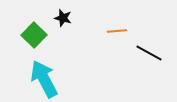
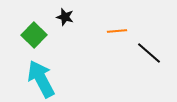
black star: moved 2 px right, 1 px up
black line: rotated 12 degrees clockwise
cyan arrow: moved 3 px left
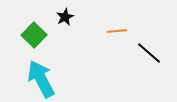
black star: rotated 30 degrees clockwise
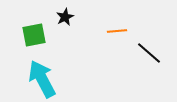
green square: rotated 35 degrees clockwise
cyan arrow: moved 1 px right
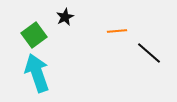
green square: rotated 25 degrees counterclockwise
cyan arrow: moved 5 px left, 6 px up; rotated 9 degrees clockwise
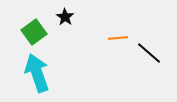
black star: rotated 12 degrees counterclockwise
orange line: moved 1 px right, 7 px down
green square: moved 3 px up
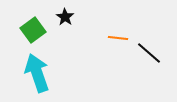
green square: moved 1 px left, 2 px up
orange line: rotated 12 degrees clockwise
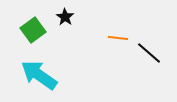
cyan arrow: moved 2 px right, 2 px down; rotated 36 degrees counterclockwise
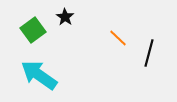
orange line: rotated 36 degrees clockwise
black line: rotated 64 degrees clockwise
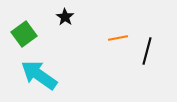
green square: moved 9 px left, 4 px down
orange line: rotated 54 degrees counterclockwise
black line: moved 2 px left, 2 px up
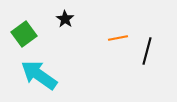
black star: moved 2 px down
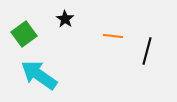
orange line: moved 5 px left, 2 px up; rotated 18 degrees clockwise
